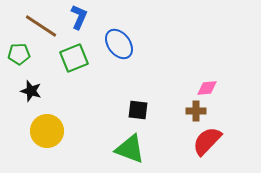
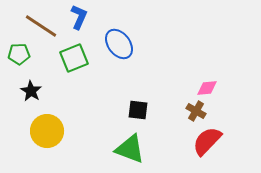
black star: rotated 15 degrees clockwise
brown cross: rotated 30 degrees clockwise
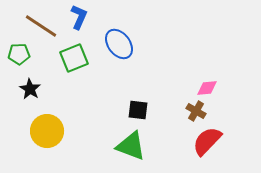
black star: moved 1 px left, 2 px up
green triangle: moved 1 px right, 3 px up
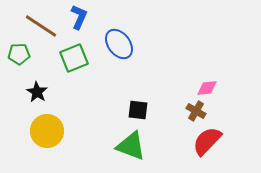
black star: moved 7 px right, 3 px down
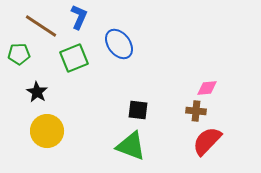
brown cross: rotated 24 degrees counterclockwise
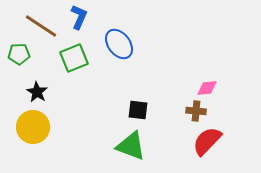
yellow circle: moved 14 px left, 4 px up
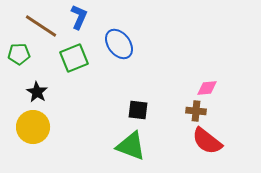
red semicircle: rotated 96 degrees counterclockwise
